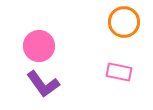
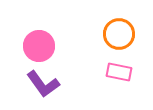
orange circle: moved 5 px left, 12 px down
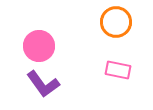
orange circle: moved 3 px left, 12 px up
pink rectangle: moved 1 px left, 2 px up
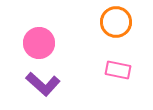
pink circle: moved 3 px up
purple L-shape: rotated 12 degrees counterclockwise
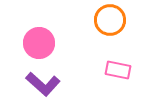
orange circle: moved 6 px left, 2 px up
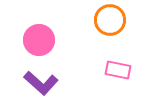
pink circle: moved 3 px up
purple L-shape: moved 2 px left, 1 px up
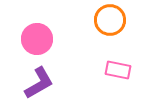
pink circle: moved 2 px left, 1 px up
purple L-shape: moved 2 px left; rotated 72 degrees counterclockwise
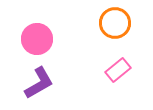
orange circle: moved 5 px right, 3 px down
pink rectangle: rotated 50 degrees counterclockwise
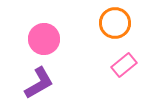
pink circle: moved 7 px right
pink rectangle: moved 6 px right, 5 px up
